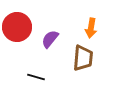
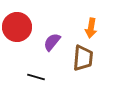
purple semicircle: moved 2 px right, 3 px down
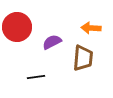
orange arrow: rotated 84 degrees clockwise
purple semicircle: rotated 24 degrees clockwise
black line: rotated 24 degrees counterclockwise
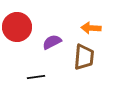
brown trapezoid: moved 1 px right, 1 px up
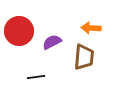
red circle: moved 2 px right, 4 px down
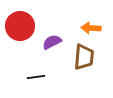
red circle: moved 1 px right, 5 px up
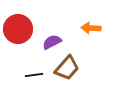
red circle: moved 2 px left, 3 px down
brown trapezoid: moved 17 px left, 11 px down; rotated 36 degrees clockwise
black line: moved 2 px left, 2 px up
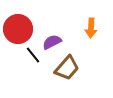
orange arrow: rotated 90 degrees counterclockwise
black line: moved 1 px left, 20 px up; rotated 60 degrees clockwise
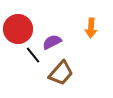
brown trapezoid: moved 6 px left, 5 px down
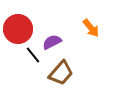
orange arrow: rotated 42 degrees counterclockwise
